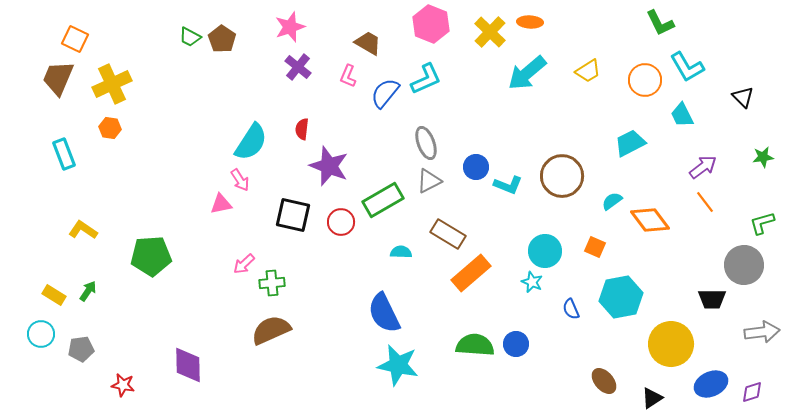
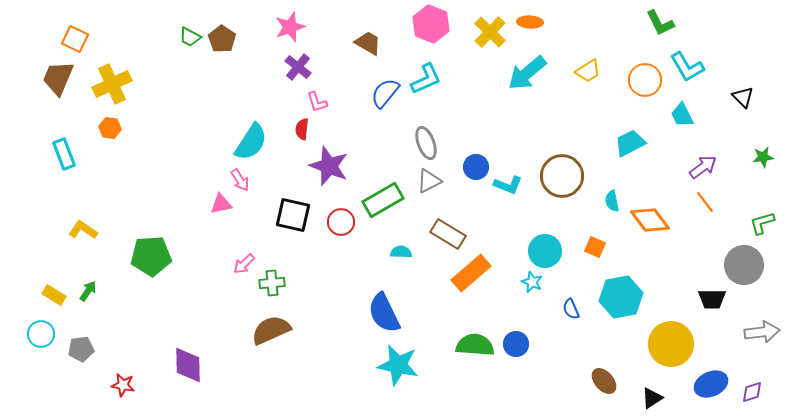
pink L-shape at (348, 76): moved 31 px left, 26 px down; rotated 40 degrees counterclockwise
cyan semicircle at (612, 201): rotated 65 degrees counterclockwise
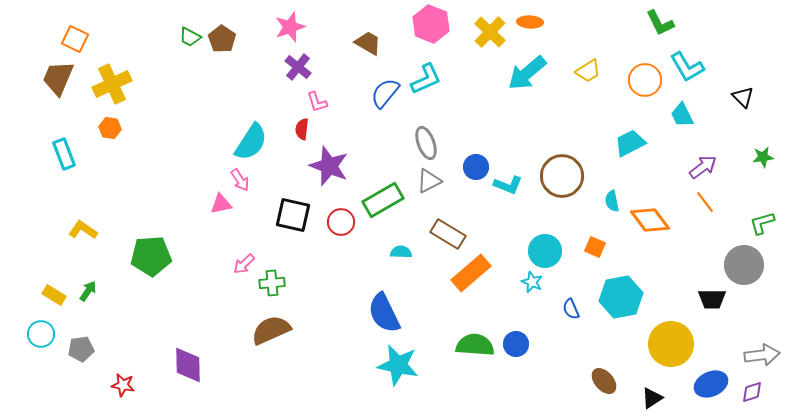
gray arrow at (762, 332): moved 23 px down
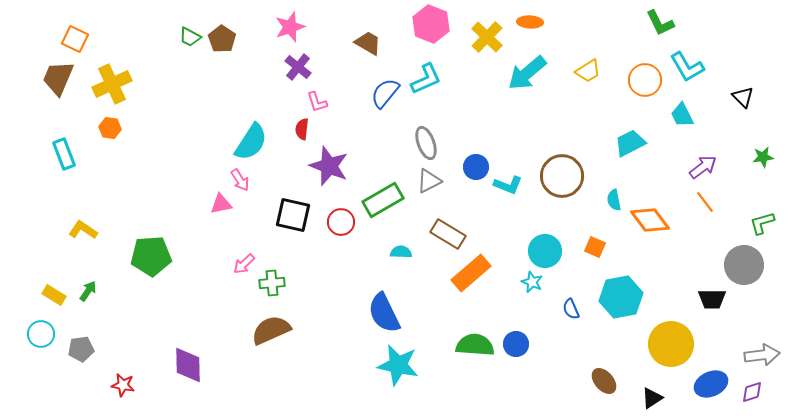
yellow cross at (490, 32): moved 3 px left, 5 px down
cyan semicircle at (612, 201): moved 2 px right, 1 px up
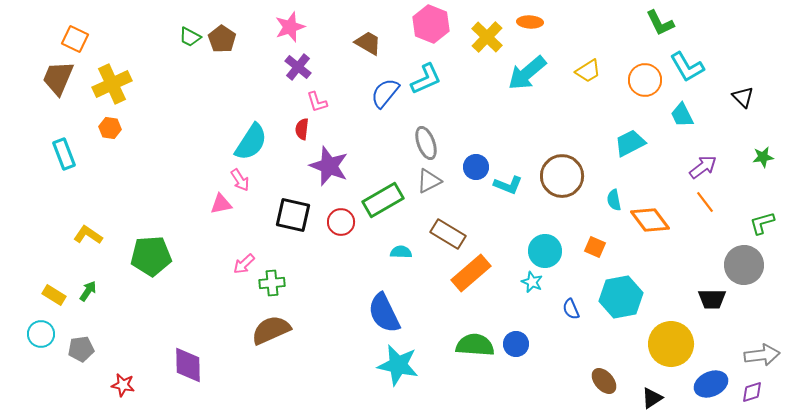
yellow L-shape at (83, 230): moved 5 px right, 5 px down
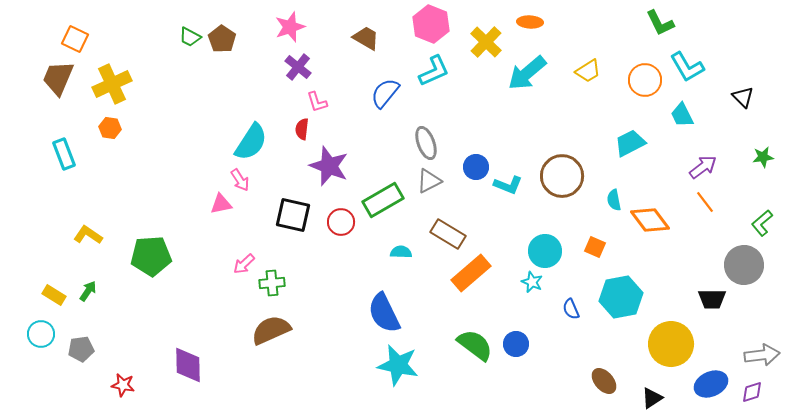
yellow cross at (487, 37): moved 1 px left, 5 px down
brown trapezoid at (368, 43): moved 2 px left, 5 px up
cyan L-shape at (426, 79): moved 8 px right, 8 px up
green L-shape at (762, 223): rotated 24 degrees counterclockwise
green semicircle at (475, 345): rotated 33 degrees clockwise
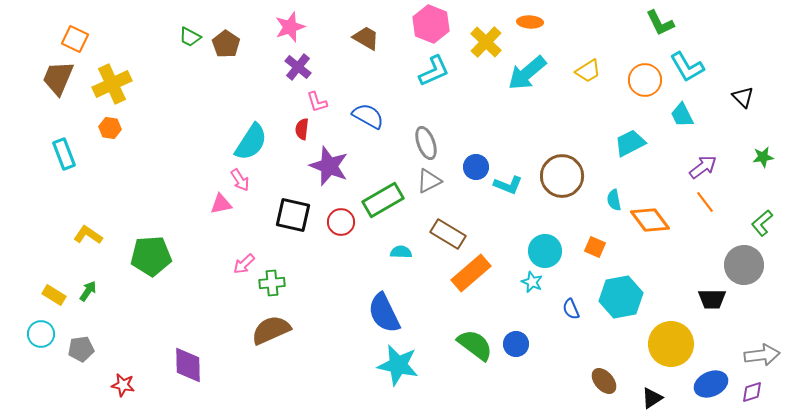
brown pentagon at (222, 39): moved 4 px right, 5 px down
blue semicircle at (385, 93): moved 17 px left, 23 px down; rotated 80 degrees clockwise
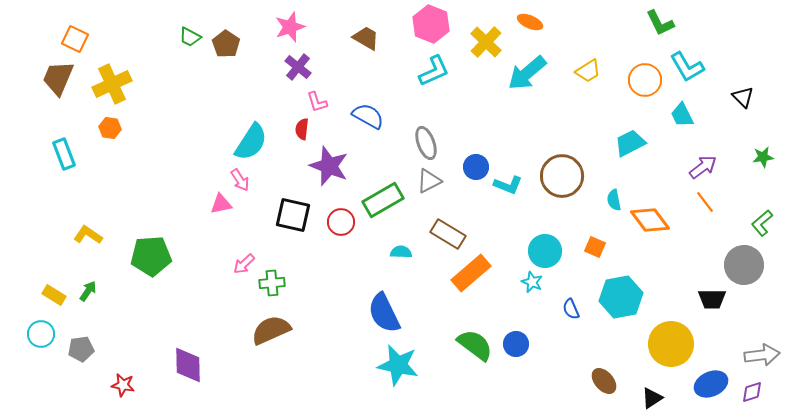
orange ellipse at (530, 22): rotated 20 degrees clockwise
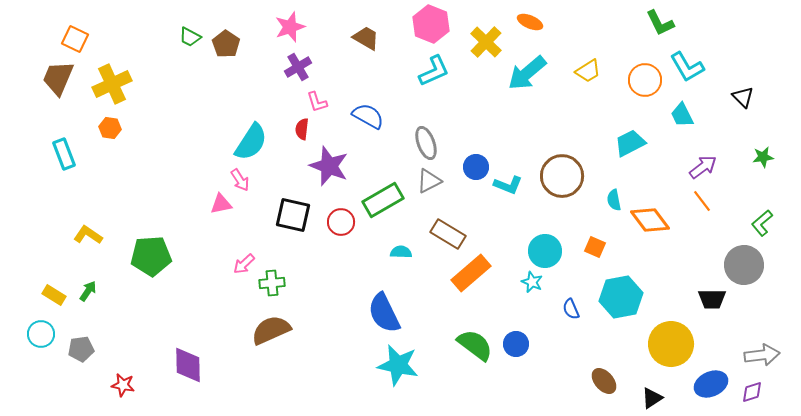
purple cross at (298, 67): rotated 20 degrees clockwise
orange line at (705, 202): moved 3 px left, 1 px up
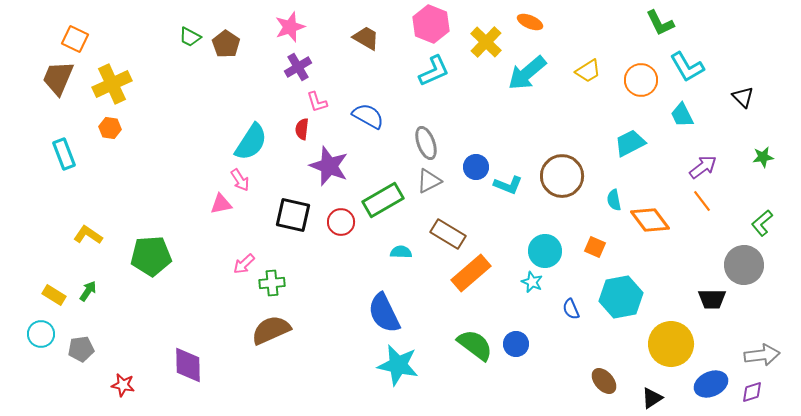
orange circle at (645, 80): moved 4 px left
